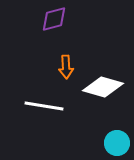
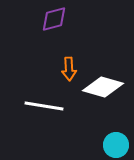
orange arrow: moved 3 px right, 2 px down
cyan circle: moved 1 px left, 2 px down
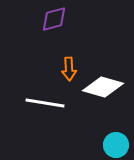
white line: moved 1 px right, 3 px up
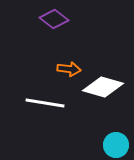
purple diamond: rotated 52 degrees clockwise
orange arrow: rotated 80 degrees counterclockwise
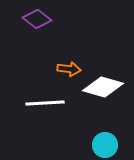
purple diamond: moved 17 px left
white line: rotated 12 degrees counterclockwise
cyan circle: moved 11 px left
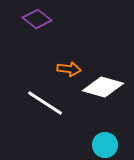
white line: rotated 36 degrees clockwise
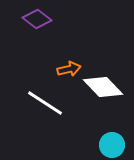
orange arrow: rotated 20 degrees counterclockwise
white diamond: rotated 30 degrees clockwise
cyan circle: moved 7 px right
